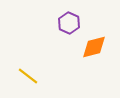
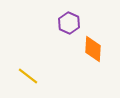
orange diamond: moved 1 px left, 2 px down; rotated 72 degrees counterclockwise
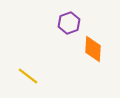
purple hexagon: rotated 15 degrees clockwise
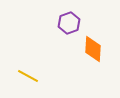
yellow line: rotated 10 degrees counterclockwise
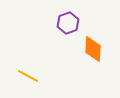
purple hexagon: moved 1 px left
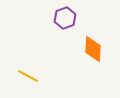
purple hexagon: moved 3 px left, 5 px up
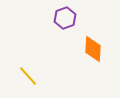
yellow line: rotated 20 degrees clockwise
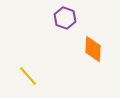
purple hexagon: rotated 20 degrees counterclockwise
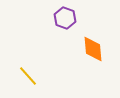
orange diamond: rotated 8 degrees counterclockwise
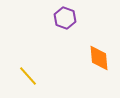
orange diamond: moved 6 px right, 9 px down
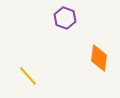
orange diamond: rotated 12 degrees clockwise
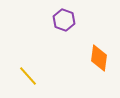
purple hexagon: moved 1 px left, 2 px down
